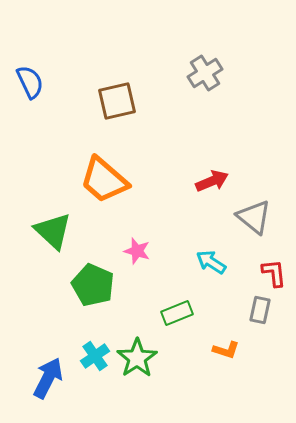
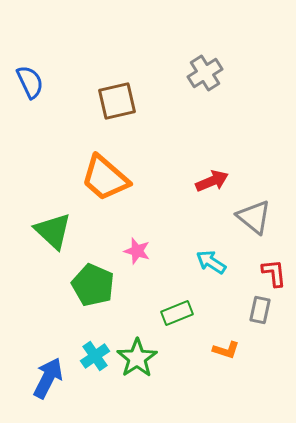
orange trapezoid: moved 1 px right, 2 px up
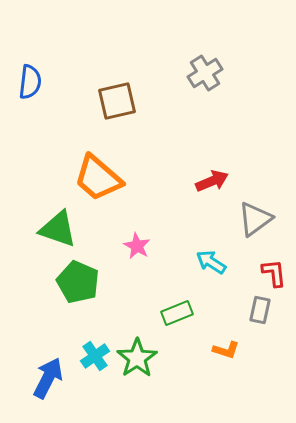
blue semicircle: rotated 32 degrees clockwise
orange trapezoid: moved 7 px left
gray triangle: moved 1 px right, 2 px down; rotated 45 degrees clockwise
green triangle: moved 5 px right, 2 px up; rotated 24 degrees counterclockwise
pink star: moved 5 px up; rotated 12 degrees clockwise
green pentagon: moved 15 px left, 3 px up
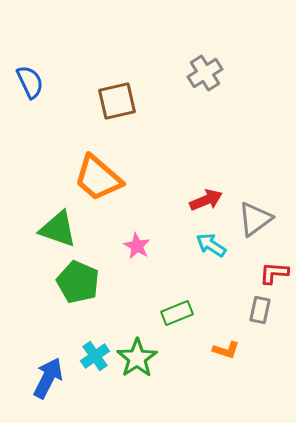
blue semicircle: rotated 32 degrees counterclockwise
red arrow: moved 6 px left, 19 px down
cyan arrow: moved 17 px up
red L-shape: rotated 80 degrees counterclockwise
